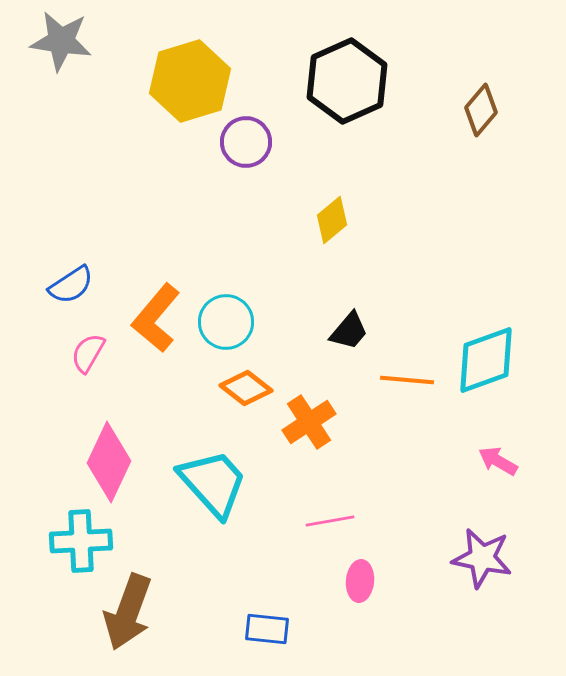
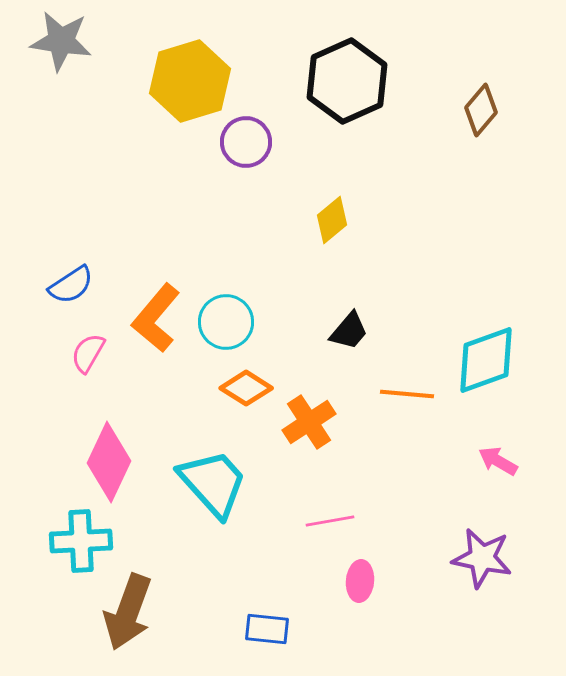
orange line: moved 14 px down
orange diamond: rotated 6 degrees counterclockwise
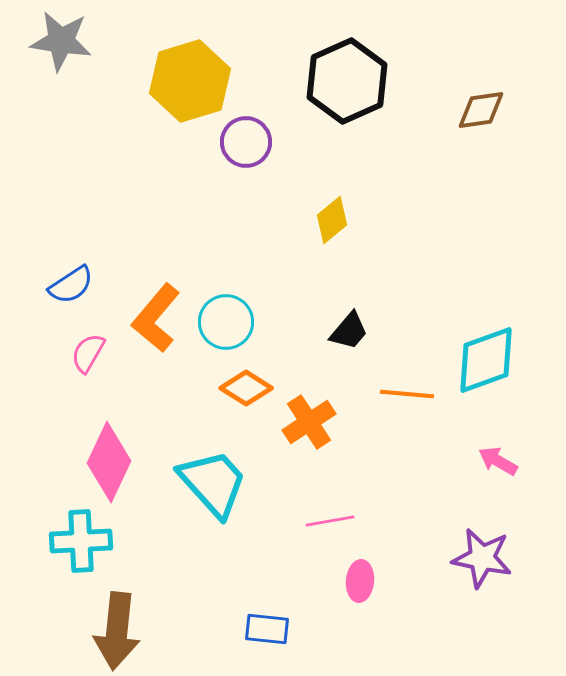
brown diamond: rotated 42 degrees clockwise
brown arrow: moved 11 px left, 19 px down; rotated 14 degrees counterclockwise
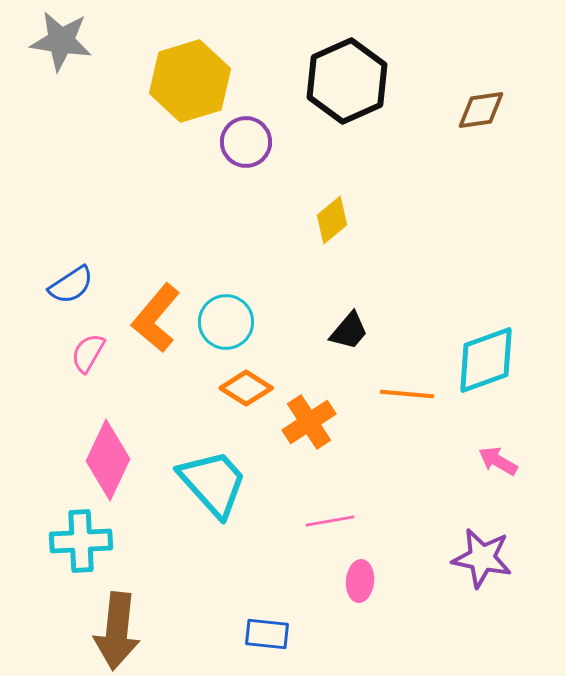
pink diamond: moved 1 px left, 2 px up
blue rectangle: moved 5 px down
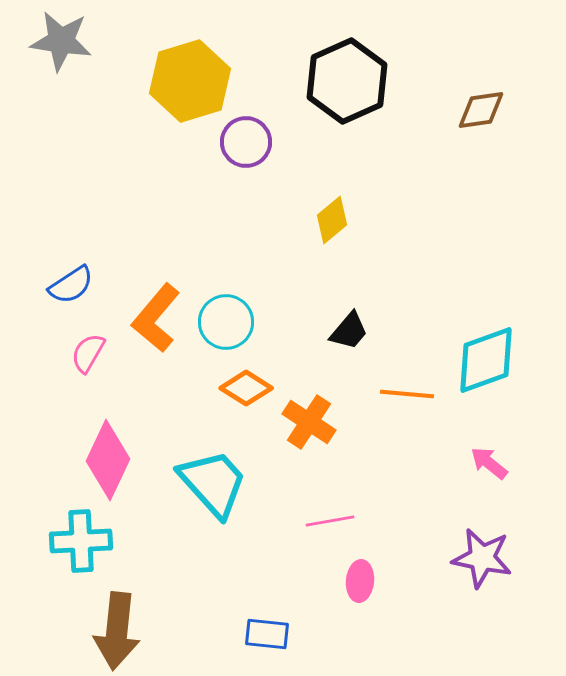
orange cross: rotated 24 degrees counterclockwise
pink arrow: moved 9 px left, 2 px down; rotated 9 degrees clockwise
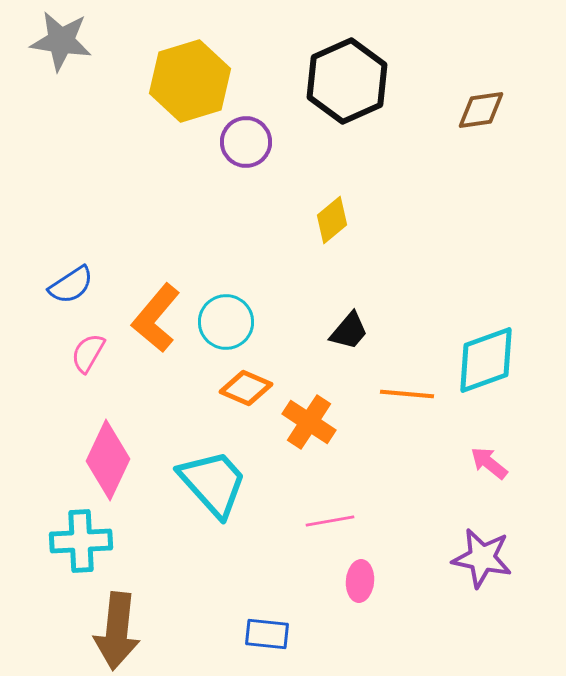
orange diamond: rotated 9 degrees counterclockwise
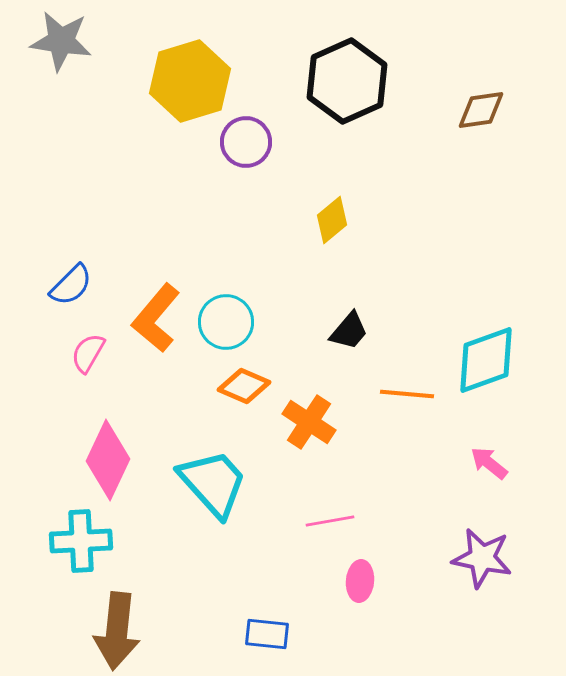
blue semicircle: rotated 12 degrees counterclockwise
orange diamond: moved 2 px left, 2 px up
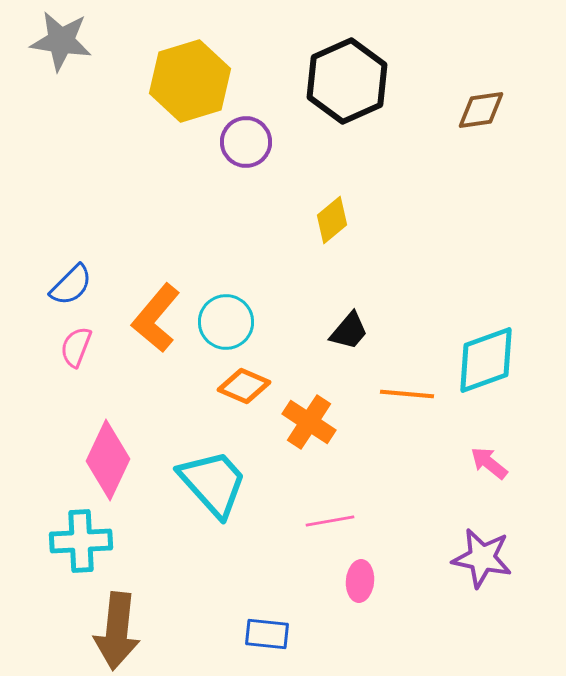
pink semicircle: moved 12 px left, 6 px up; rotated 9 degrees counterclockwise
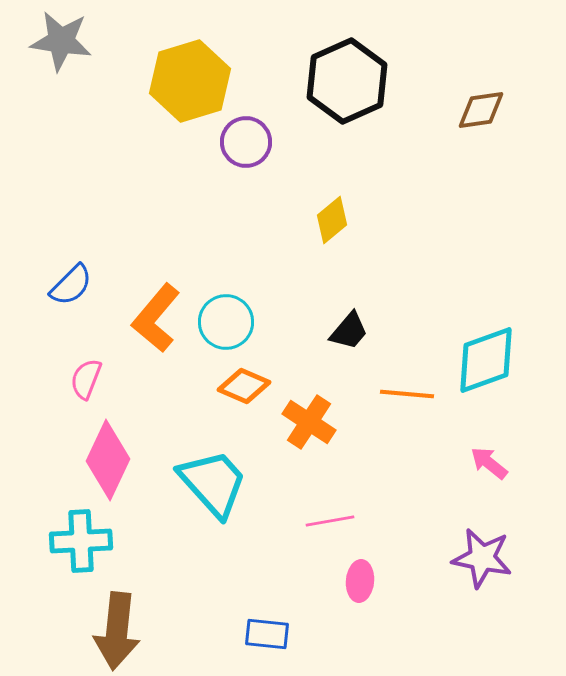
pink semicircle: moved 10 px right, 32 px down
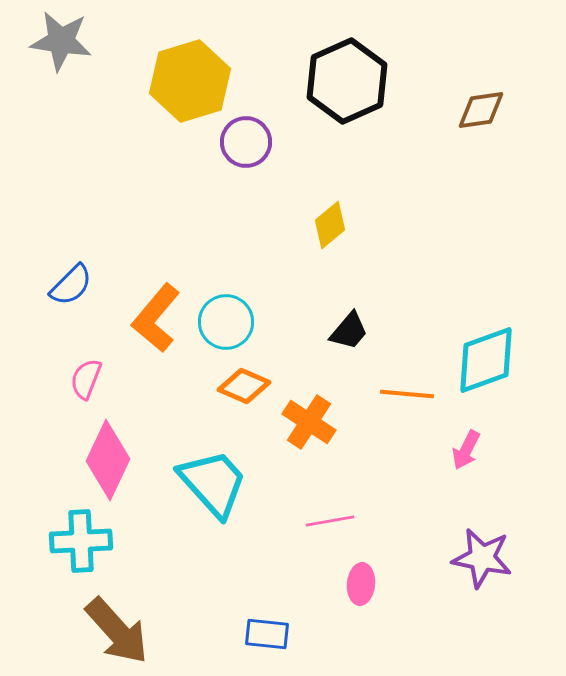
yellow diamond: moved 2 px left, 5 px down
pink arrow: moved 23 px left, 13 px up; rotated 102 degrees counterclockwise
pink ellipse: moved 1 px right, 3 px down
brown arrow: rotated 48 degrees counterclockwise
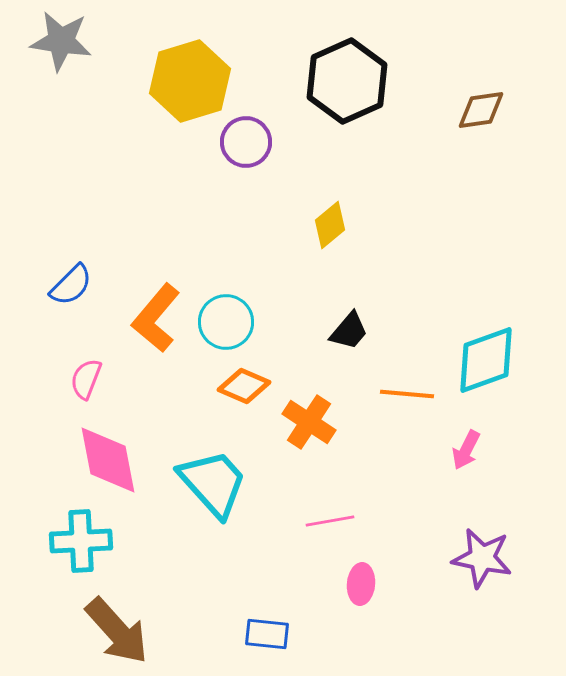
pink diamond: rotated 36 degrees counterclockwise
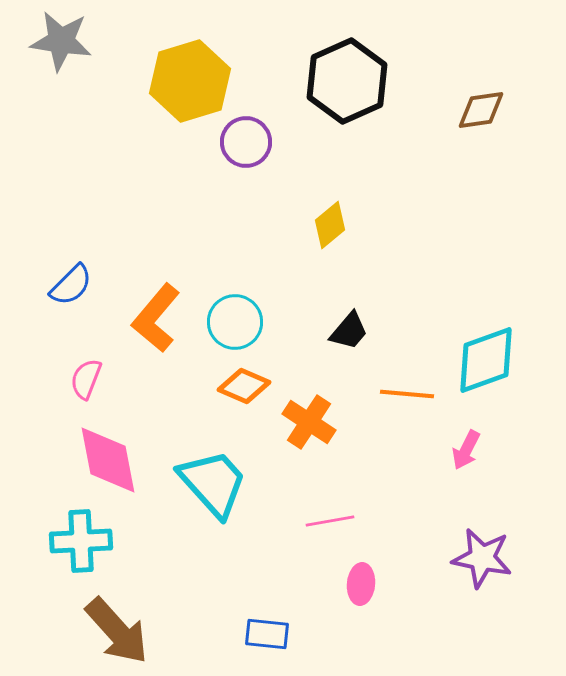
cyan circle: moved 9 px right
